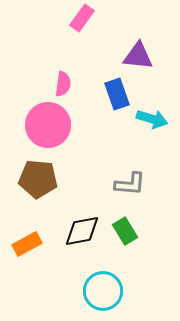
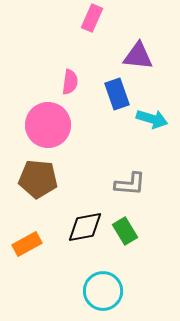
pink rectangle: moved 10 px right; rotated 12 degrees counterclockwise
pink semicircle: moved 7 px right, 2 px up
black diamond: moved 3 px right, 4 px up
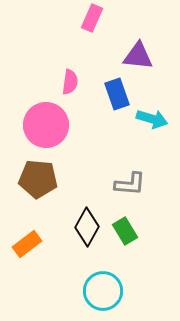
pink circle: moved 2 px left
black diamond: moved 2 px right; rotated 51 degrees counterclockwise
orange rectangle: rotated 8 degrees counterclockwise
